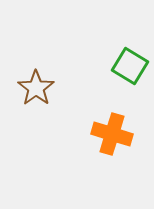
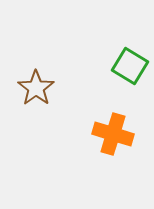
orange cross: moved 1 px right
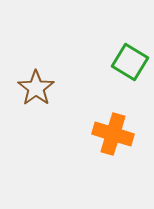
green square: moved 4 px up
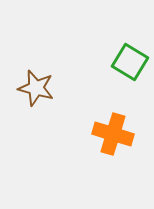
brown star: rotated 21 degrees counterclockwise
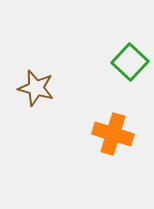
green square: rotated 12 degrees clockwise
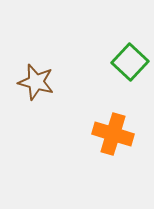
brown star: moved 6 px up
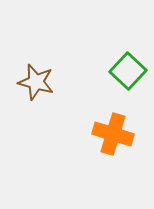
green square: moved 2 px left, 9 px down
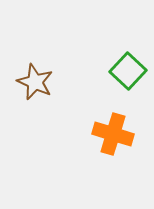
brown star: moved 1 px left; rotated 9 degrees clockwise
